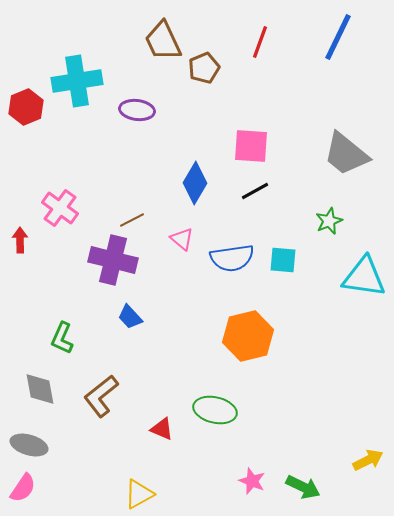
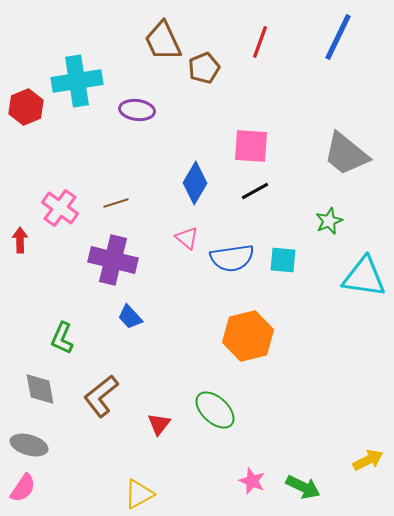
brown line: moved 16 px left, 17 px up; rotated 10 degrees clockwise
pink triangle: moved 5 px right, 1 px up
green ellipse: rotated 30 degrees clockwise
red triangle: moved 3 px left, 5 px up; rotated 45 degrees clockwise
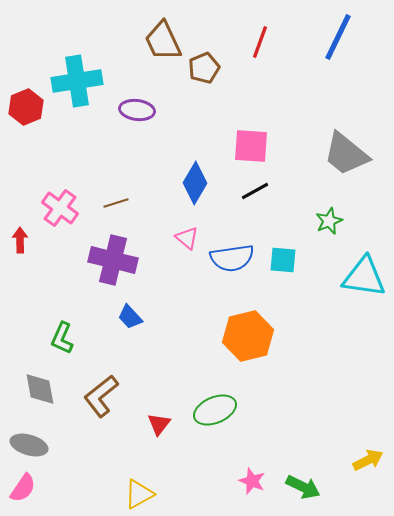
green ellipse: rotated 66 degrees counterclockwise
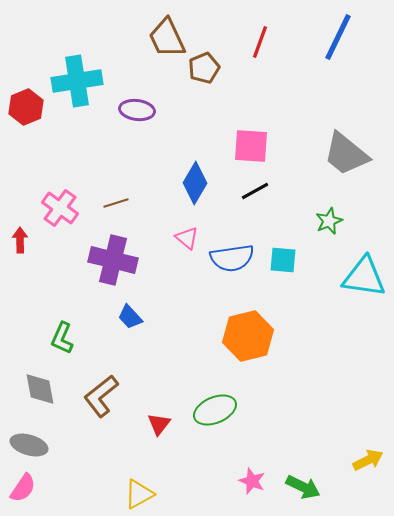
brown trapezoid: moved 4 px right, 3 px up
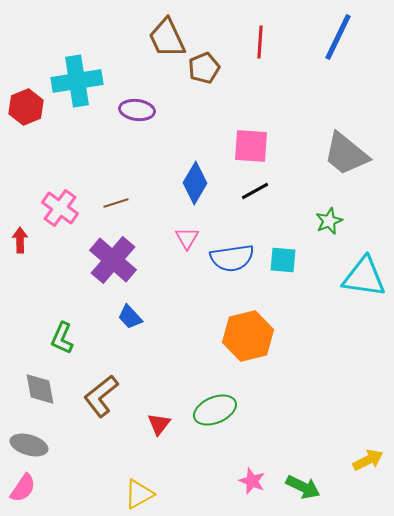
red line: rotated 16 degrees counterclockwise
pink triangle: rotated 20 degrees clockwise
purple cross: rotated 27 degrees clockwise
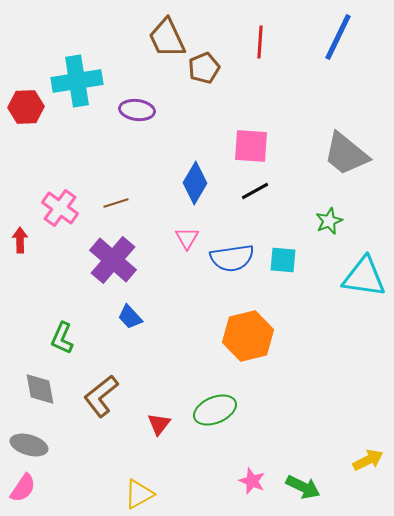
red hexagon: rotated 20 degrees clockwise
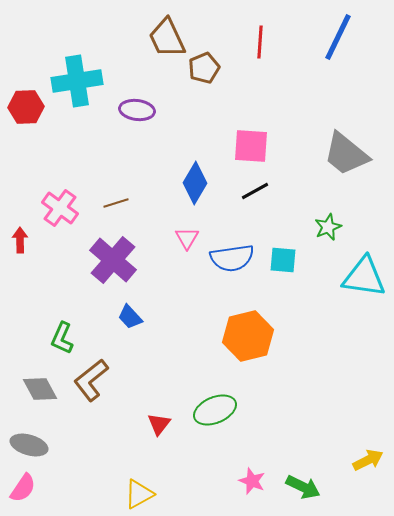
green star: moved 1 px left, 6 px down
gray diamond: rotated 18 degrees counterclockwise
brown L-shape: moved 10 px left, 16 px up
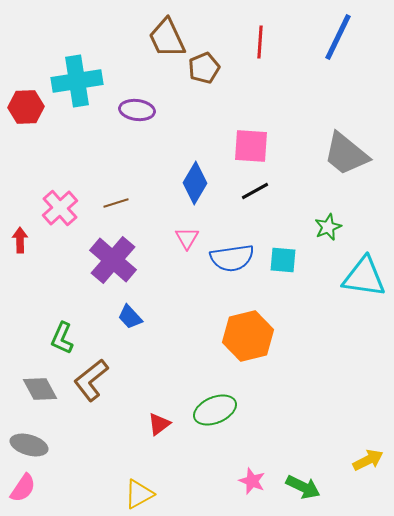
pink cross: rotated 12 degrees clockwise
red triangle: rotated 15 degrees clockwise
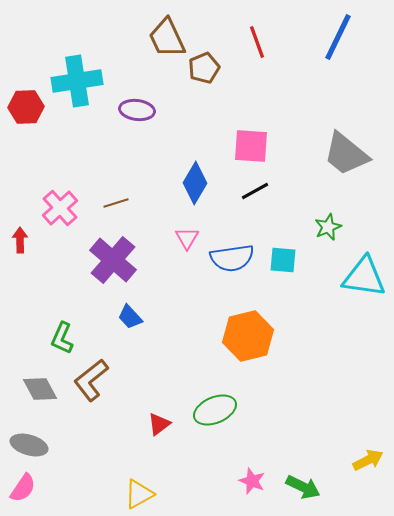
red line: moved 3 px left; rotated 24 degrees counterclockwise
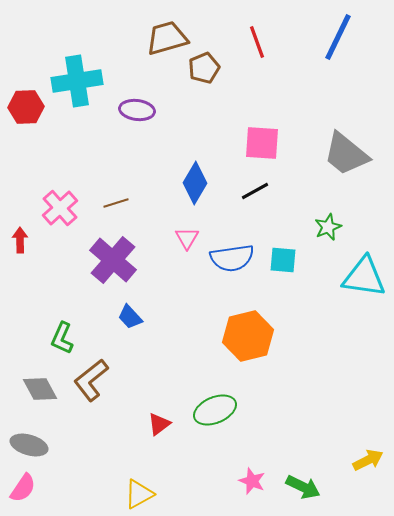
brown trapezoid: rotated 99 degrees clockwise
pink square: moved 11 px right, 3 px up
